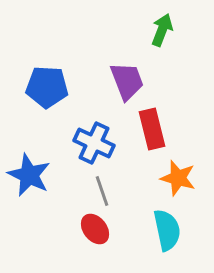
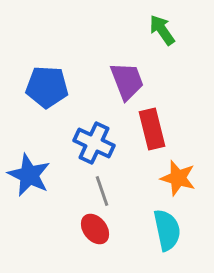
green arrow: rotated 56 degrees counterclockwise
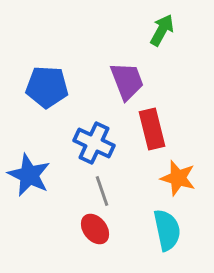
green arrow: rotated 64 degrees clockwise
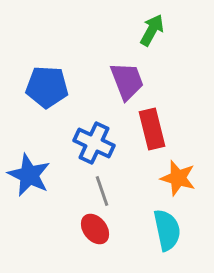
green arrow: moved 10 px left
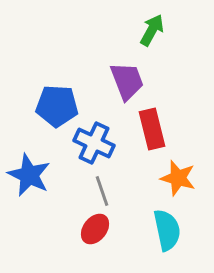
blue pentagon: moved 10 px right, 19 px down
red ellipse: rotated 76 degrees clockwise
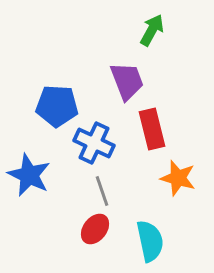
cyan semicircle: moved 17 px left, 11 px down
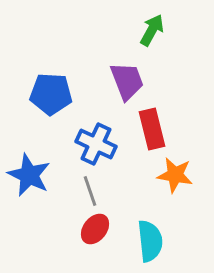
blue pentagon: moved 6 px left, 12 px up
blue cross: moved 2 px right, 1 px down
orange star: moved 3 px left, 3 px up; rotated 6 degrees counterclockwise
gray line: moved 12 px left
cyan semicircle: rotated 6 degrees clockwise
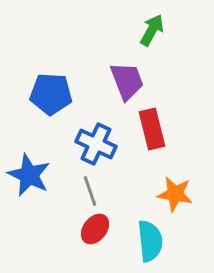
orange star: moved 19 px down
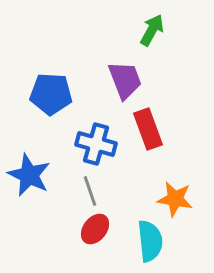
purple trapezoid: moved 2 px left, 1 px up
red rectangle: moved 4 px left; rotated 6 degrees counterclockwise
blue cross: rotated 9 degrees counterclockwise
orange star: moved 5 px down
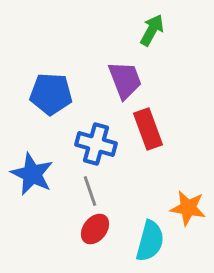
blue star: moved 3 px right, 1 px up
orange star: moved 13 px right, 9 px down
cyan semicircle: rotated 21 degrees clockwise
